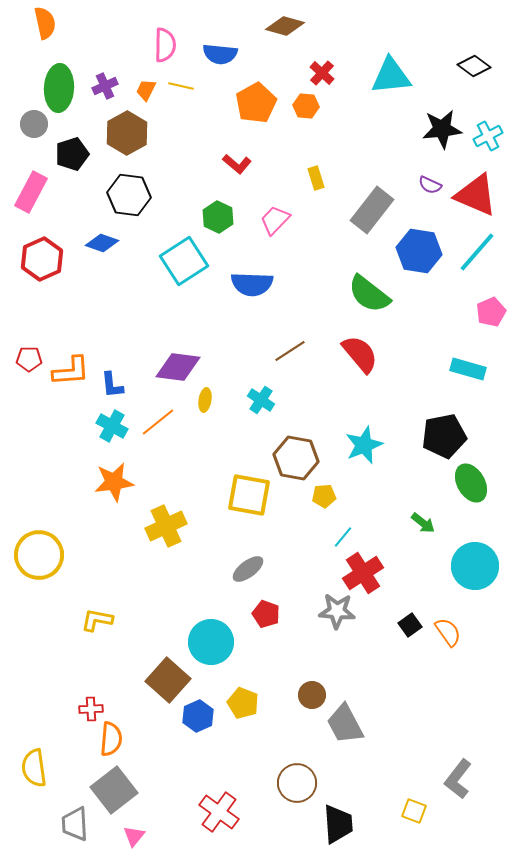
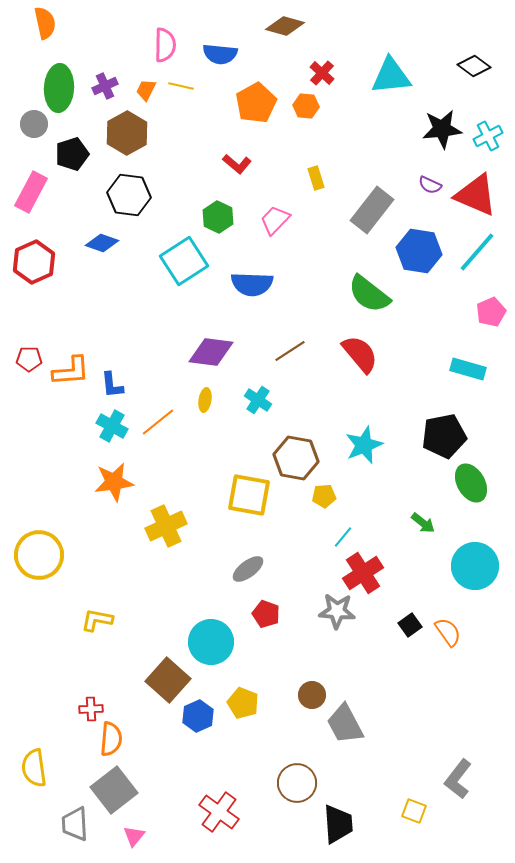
red hexagon at (42, 259): moved 8 px left, 3 px down
purple diamond at (178, 367): moved 33 px right, 15 px up
cyan cross at (261, 400): moved 3 px left
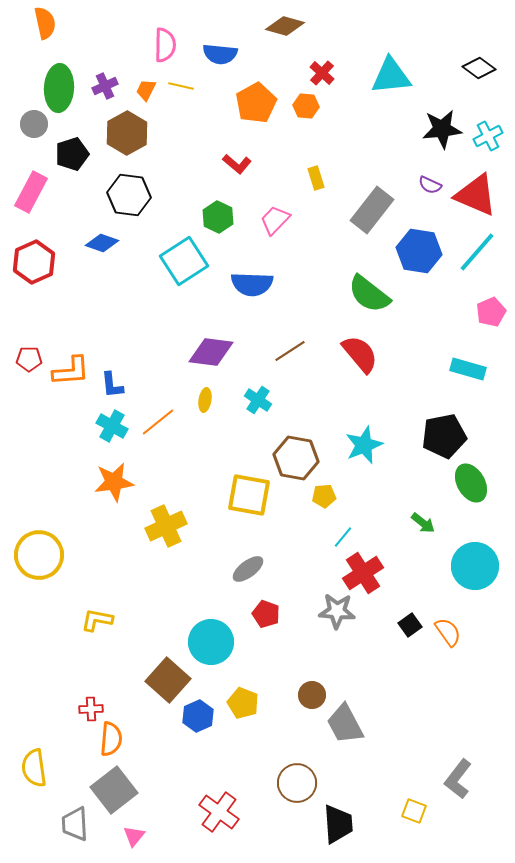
black diamond at (474, 66): moved 5 px right, 2 px down
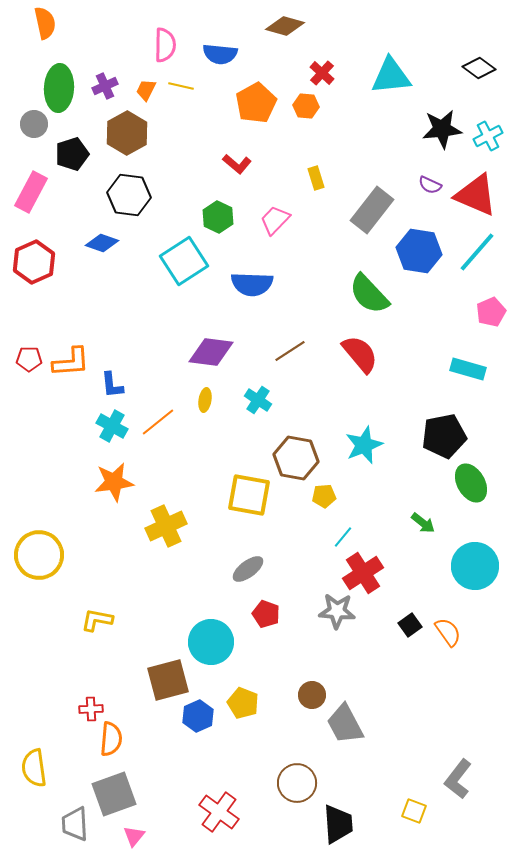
green semicircle at (369, 294): rotated 9 degrees clockwise
orange L-shape at (71, 371): moved 9 px up
brown square at (168, 680): rotated 33 degrees clockwise
gray square at (114, 790): moved 4 px down; rotated 18 degrees clockwise
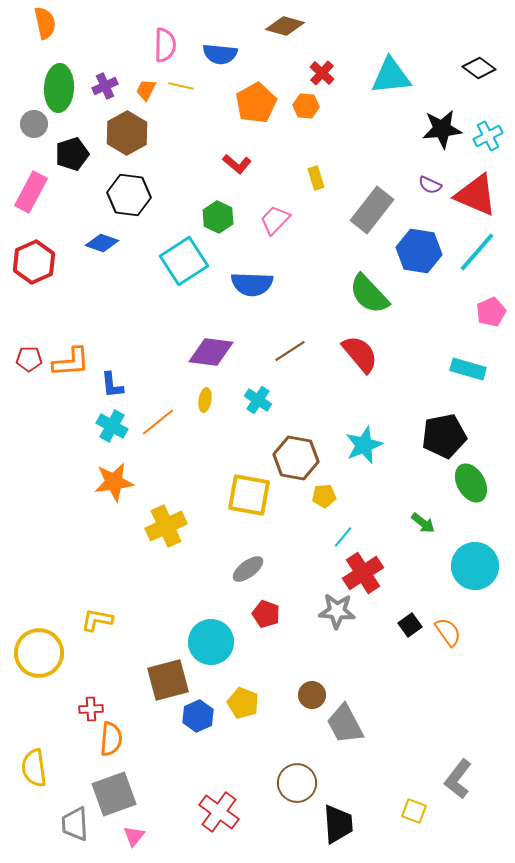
yellow circle at (39, 555): moved 98 px down
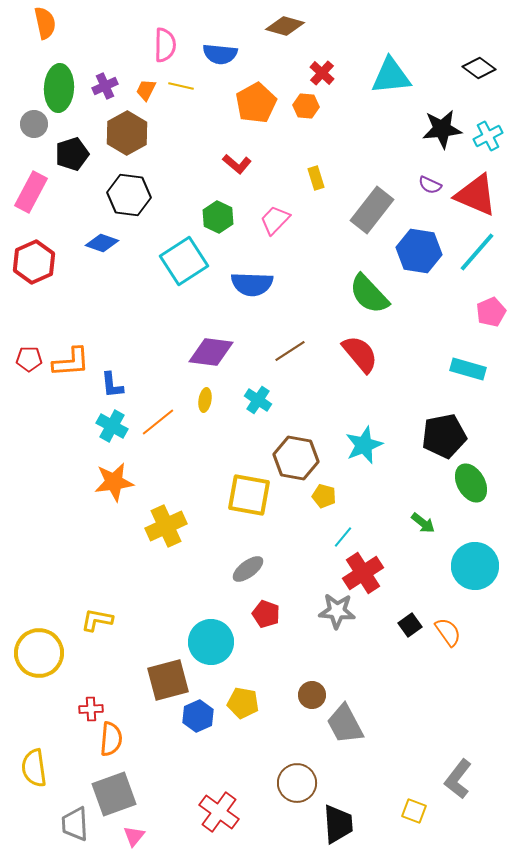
yellow pentagon at (324, 496): rotated 20 degrees clockwise
yellow pentagon at (243, 703): rotated 12 degrees counterclockwise
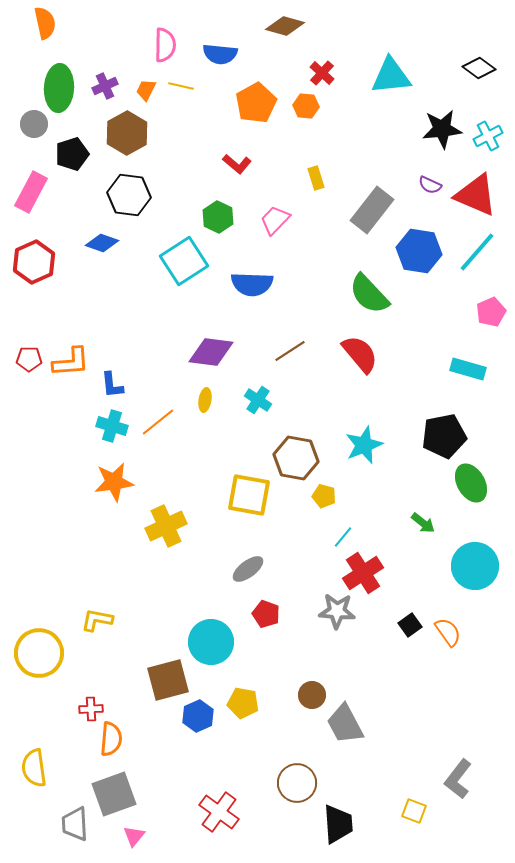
cyan cross at (112, 426): rotated 12 degrees counterclockwise
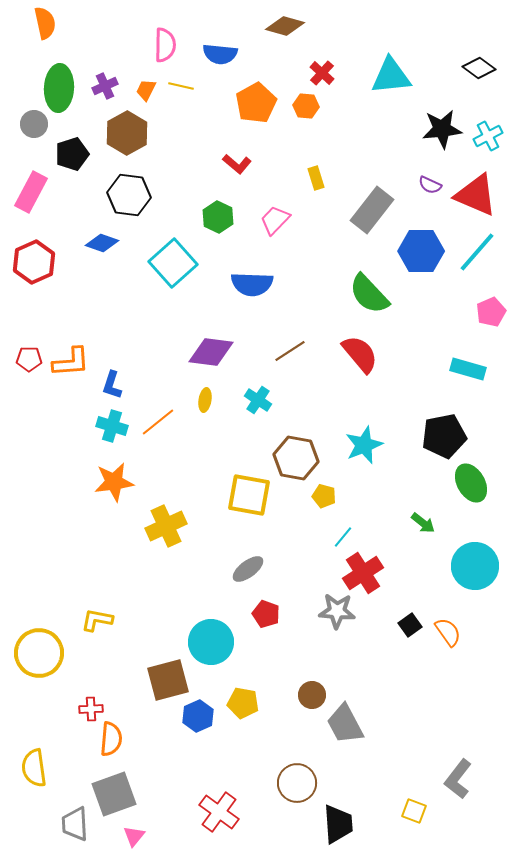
blue hexagon at (419, 251): moved 2 px right; rotated 9 degrees counterclockwise
cyan square at (184, 261): moved 11 px left, 2 px down; rotated 9 degrees counterclockwise
blue L-shape at (112, 385): rotated 24 degrees clockwise
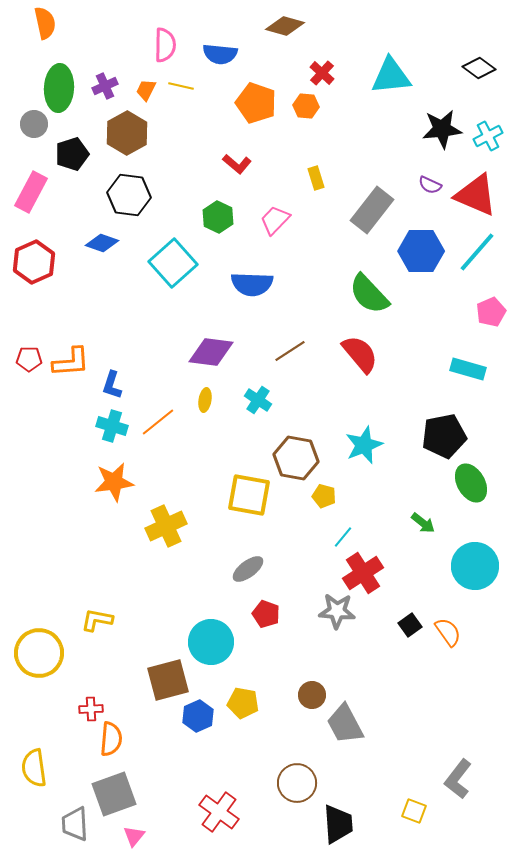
orange pentagon at (256, 103): rotated 24 degrees counterclockwise
